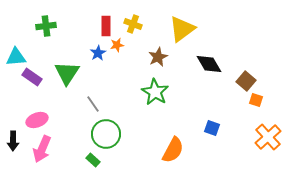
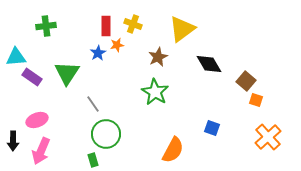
pink arrow: moved 1 px left, 2 px down
green rectangle: rotated 32 degrees clockwise
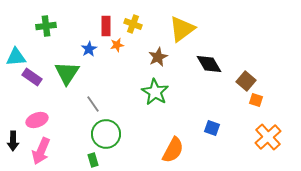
blue star: moved 9 px left, 4 px up
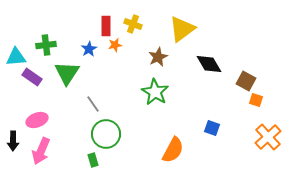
green cross: moved 19 px down
orange star: moved 2 px left
brown square: rotated 12 degrees counterclockwise
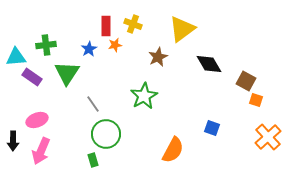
green star: moved 11 px left, 4 px down; rotated 12 degrees clockwise
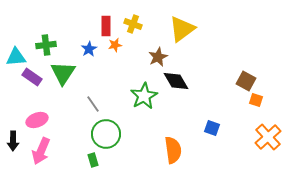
black diamond: moved 33 px left, 17 px down
green triangle: moved 4 px left
orange semicircle: rotated 36 degrees counterclockwise
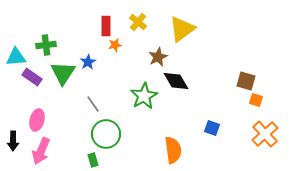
yellow cross: moved 5 px right, 2 px up; rotated 18 degrees clockwise
blue star: moved 1 px left, 13 px down
brown square: rotated 12 degrees counterclockwise
pink ellipse: rotated 55 degrees counterclockwise
orange cross: moved 3 px left, 3 px up
